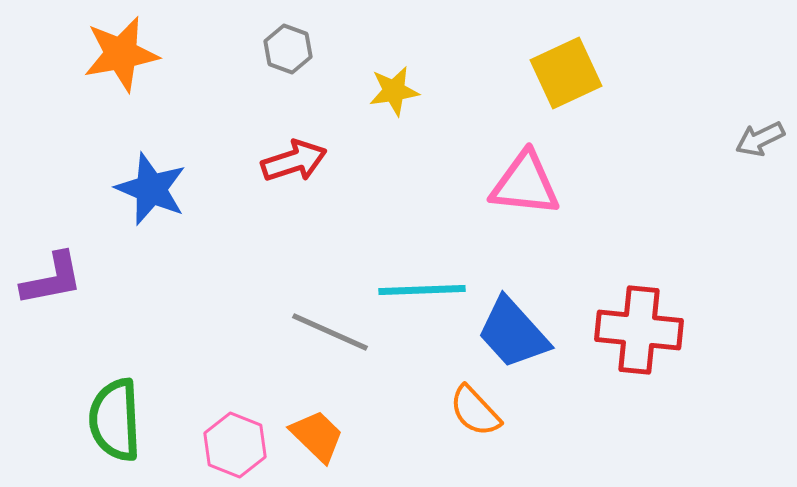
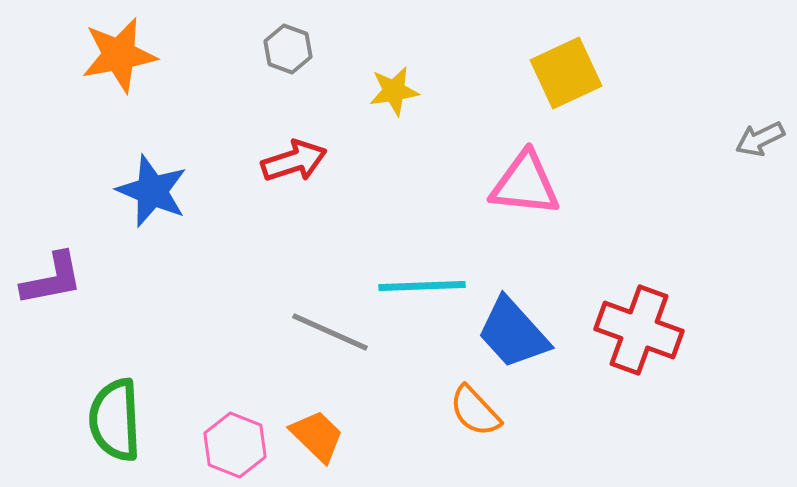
orange star: moved 2 px left, 1 px down
blue star: moved 1 px right, 2 px down
cyan line: moved 4 px up
red cross: rotated 14 degrees clockwise
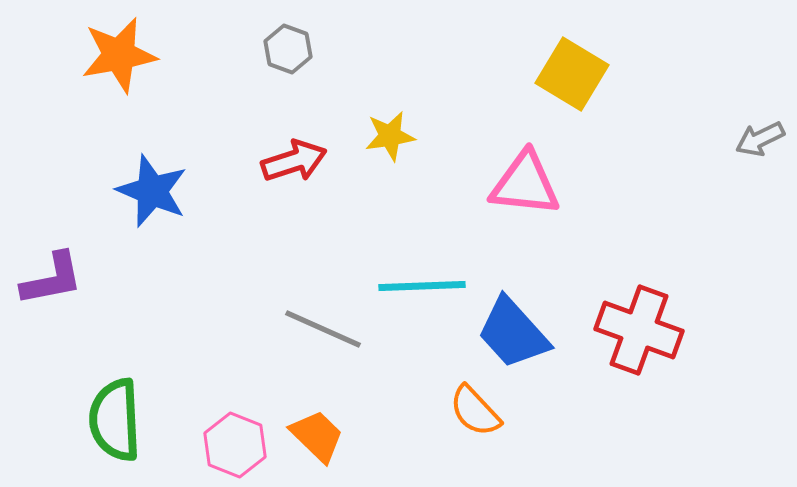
yellow square: moved 6 px right, 1 px down; rotated 34 degrees counterclockwise
yellow star: moved 4 px left, 45 px down
gray line: moved 7 px left, 3 px up
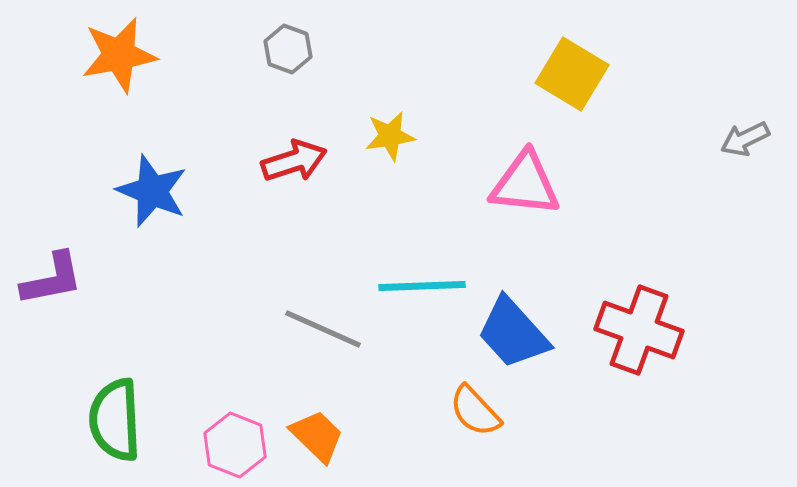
gray arrow: moved 15 px left
